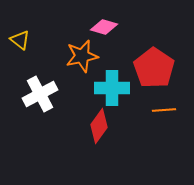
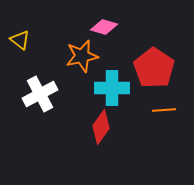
red diamond: moved 2 px right, 1 px down
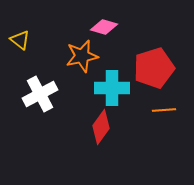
red pentagon: rotated 21 degrees clockwise
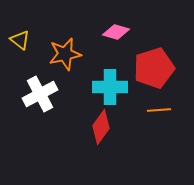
pink diamond: moved 12 px right, 5 px down
orange star: moved 17 px left, 2 px up
cyan cross: moved 2 px left, 1 px up
orange line: moved 5 px left
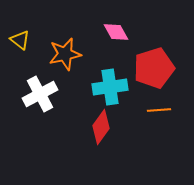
pink diamond: rotated 44 degrees clockwise
cyan cross: rotated 8 degrees counterclockwise
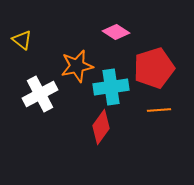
pink diamond: rotated 28 degrees counterclockwise
yellow triangle: moved 2 px right
orange star: moved 12 px right, 12 px down
cyan cross: moved 1 px right
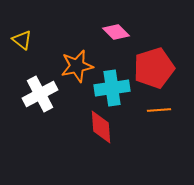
pink diamond: rotated 12 degrees clockwise
cyan cross: moved 1 px right, 1 px down
red diamond: rotated 40 degrees counterclockwise
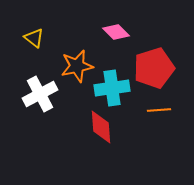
yellow triangle: moved 12 px right, 2 px up
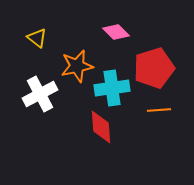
yellow triangle: moved 3 px right
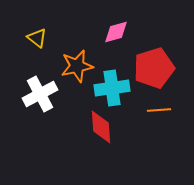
pink diamond: rotated 60 degrees counterclockwise
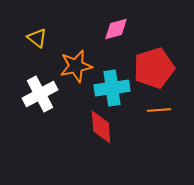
pink diamond: moved 3 px up
orange star: moved 1 px left
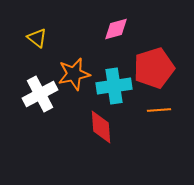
orange star: moved 2 px left, 8 px down
cyan cross: moved 2 px right, 2 px up
